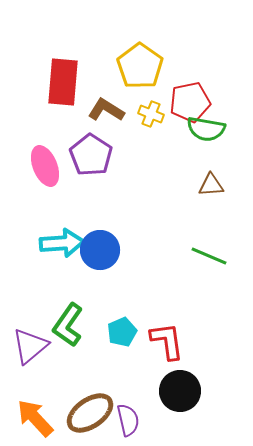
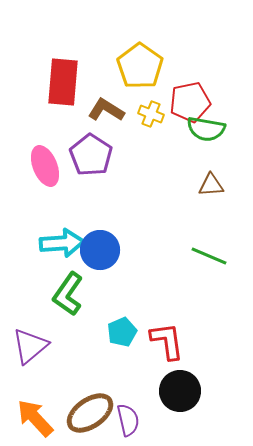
green L-shape: moved 31 px up
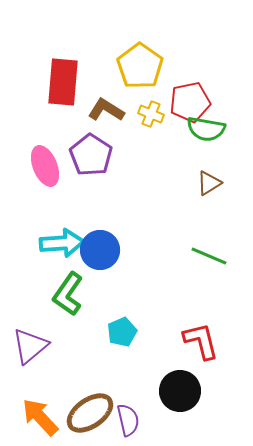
brown triangle: moved 2 px left, 2 px up; rotated 28 degrees counterclockwise
red L-shape: moved 34 px right; rotated 6 degrees counterclockwise
orange arrow: moved 5 px right, 1 px up
